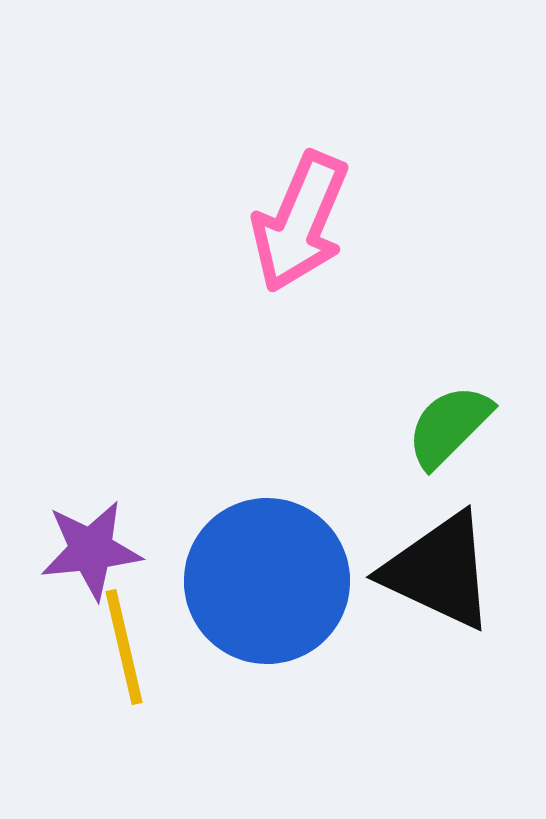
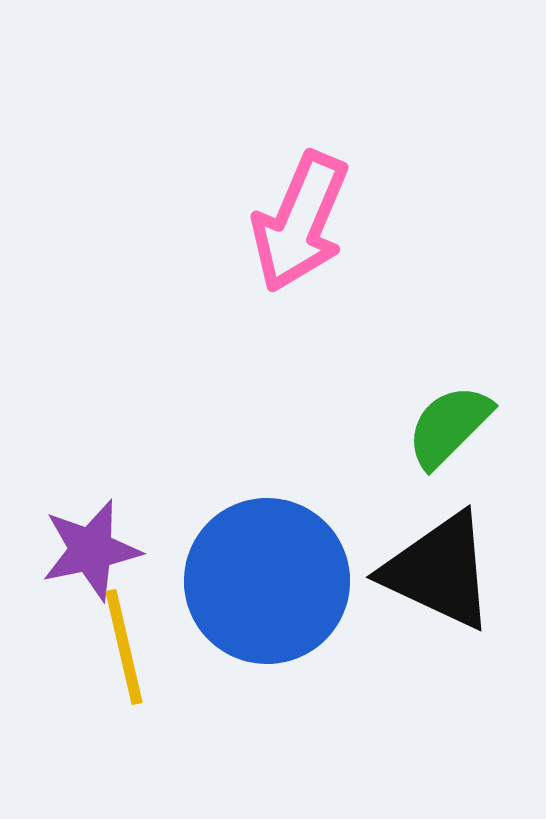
purple star: rotated 6 degrees counterclockwise
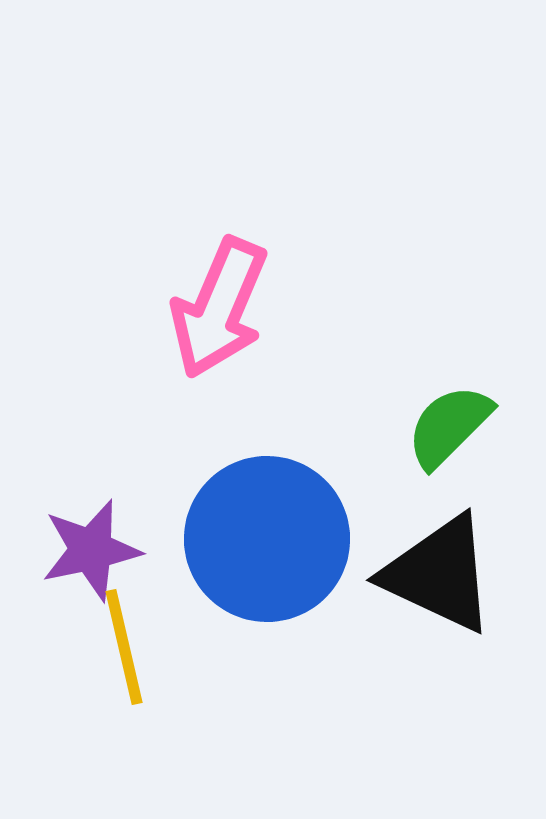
pink arrow: moved 81 px left, 86 px down
black triangle: moved 3 px down
blue circle: moved 42 px up
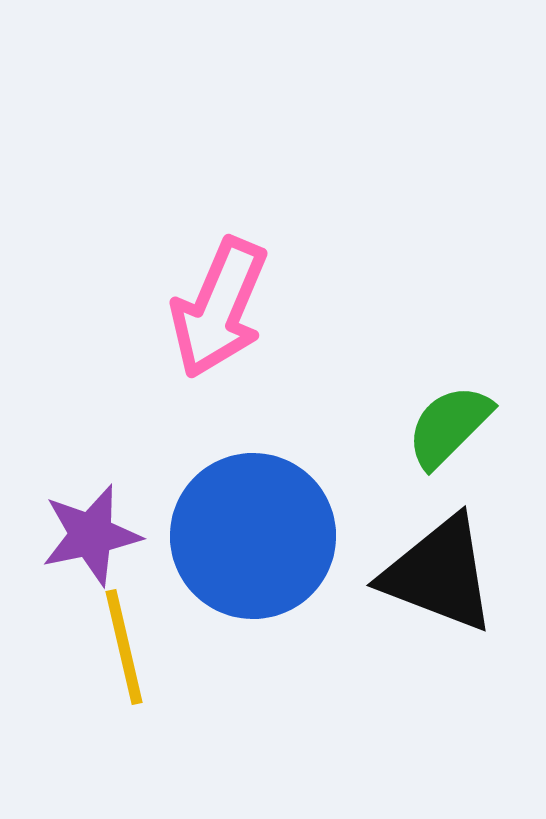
blue circle: moved 14 px left, 3 px up
purple star: moved 15 px up
black triangle: rotated 4 degrees counterclockwise
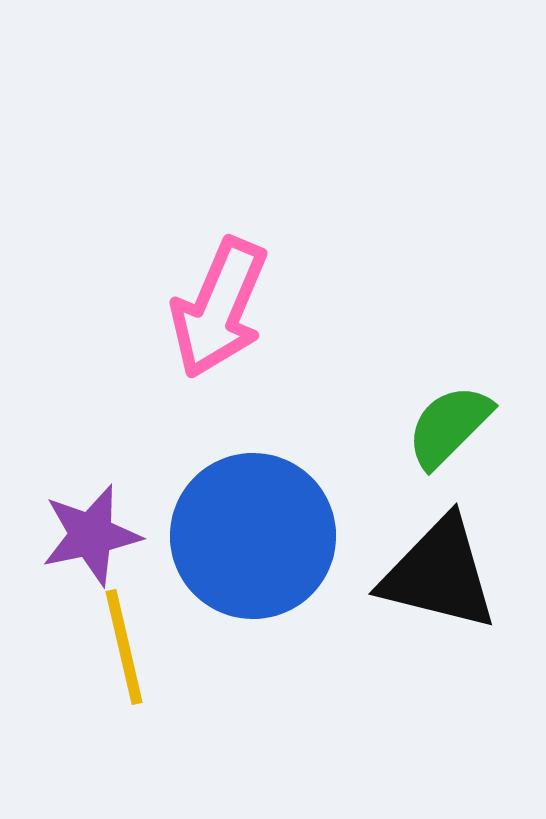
black triangle: rotated 7 degrees counterclockwise
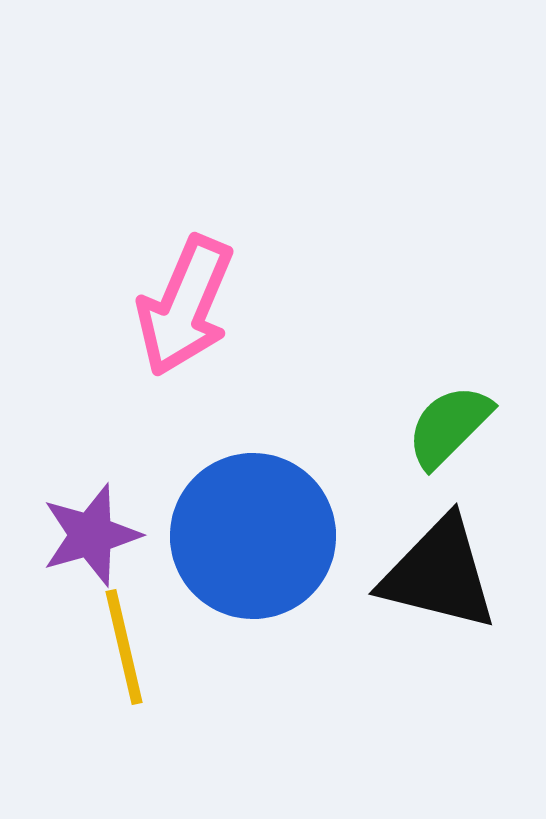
pink arrow: moved 34 px left, 2 px up
purple star: rotated 4 degrees counterclockwise
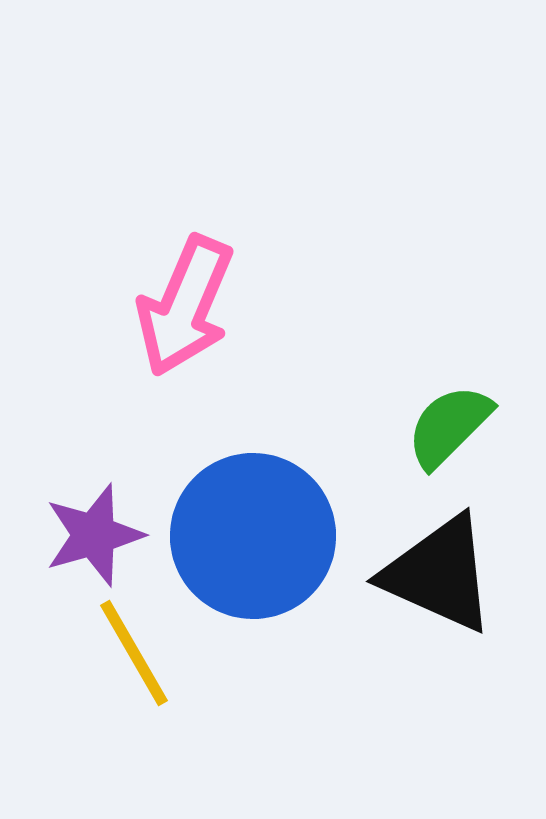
purple star: moved 3 px right
black triangle: rotated 10 degrees clockwise
yellow line: moved 10 px right, 6 px down; rotated 17 degrees counterclockwise
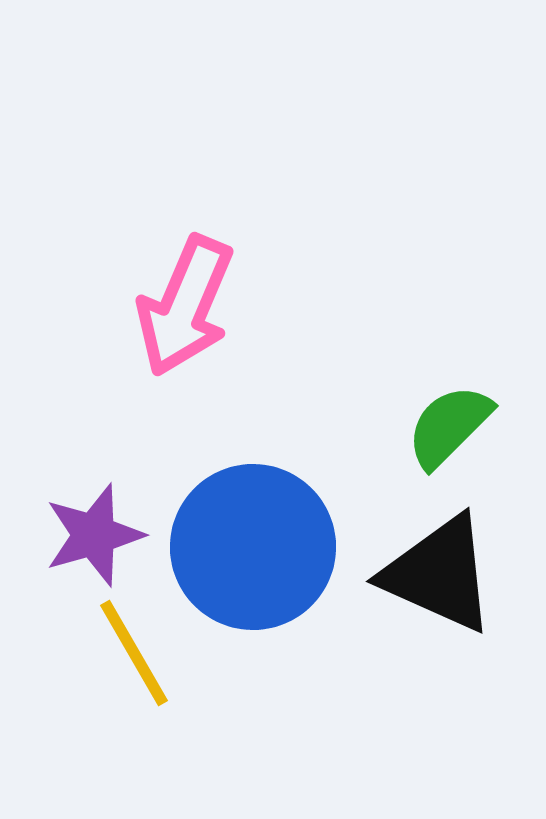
blue circle: moved 11 px down
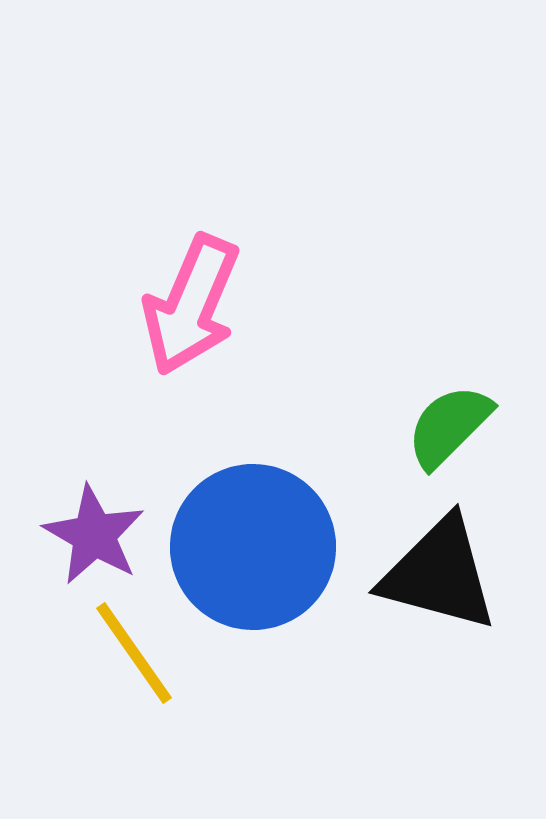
pink arrow: moved 6 px right, 1 px up
purple star: rotated 26 degrees counterclockwise
black triangle: rotated 9 degrees counterclockwise
yellow line: rotated 5 degrees counterclockwise
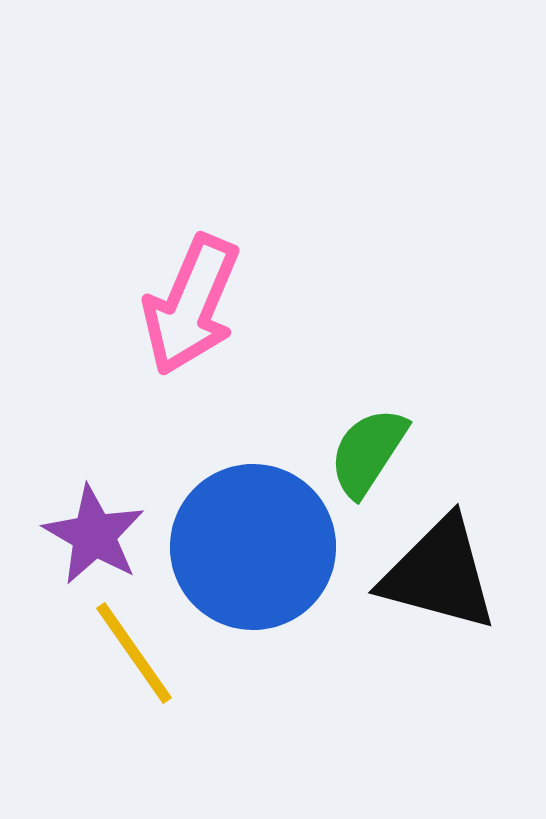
green semicircle: moved 81 px left, 26 px down; rotated 12 degrees counterclockwise
